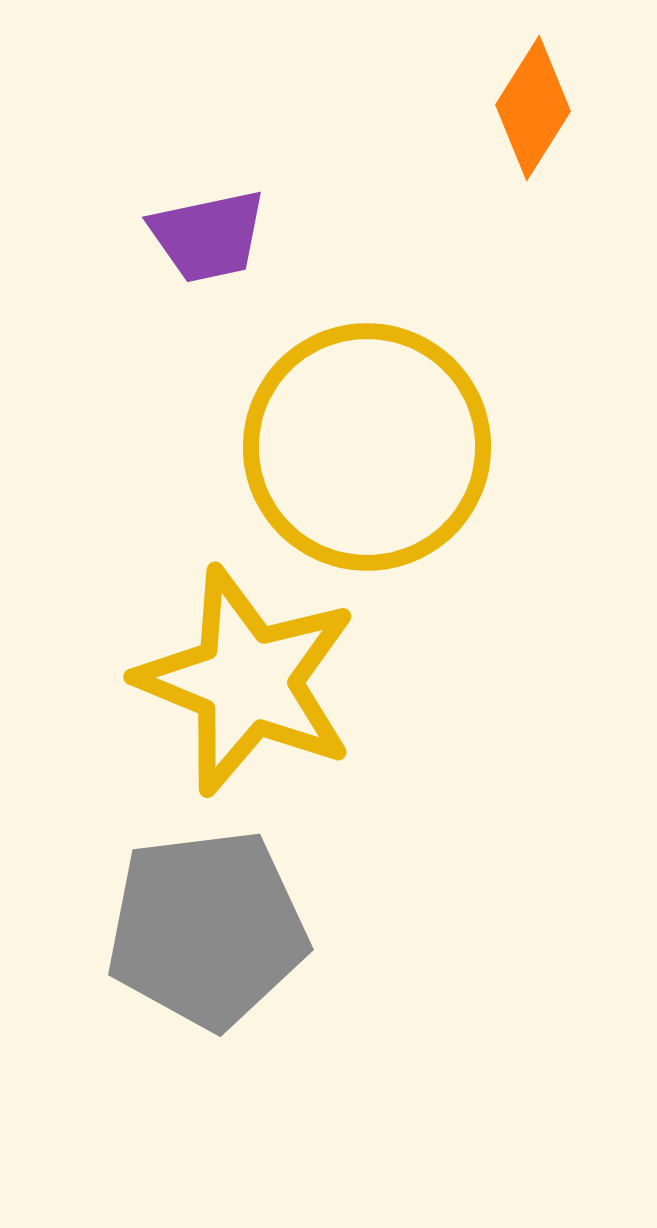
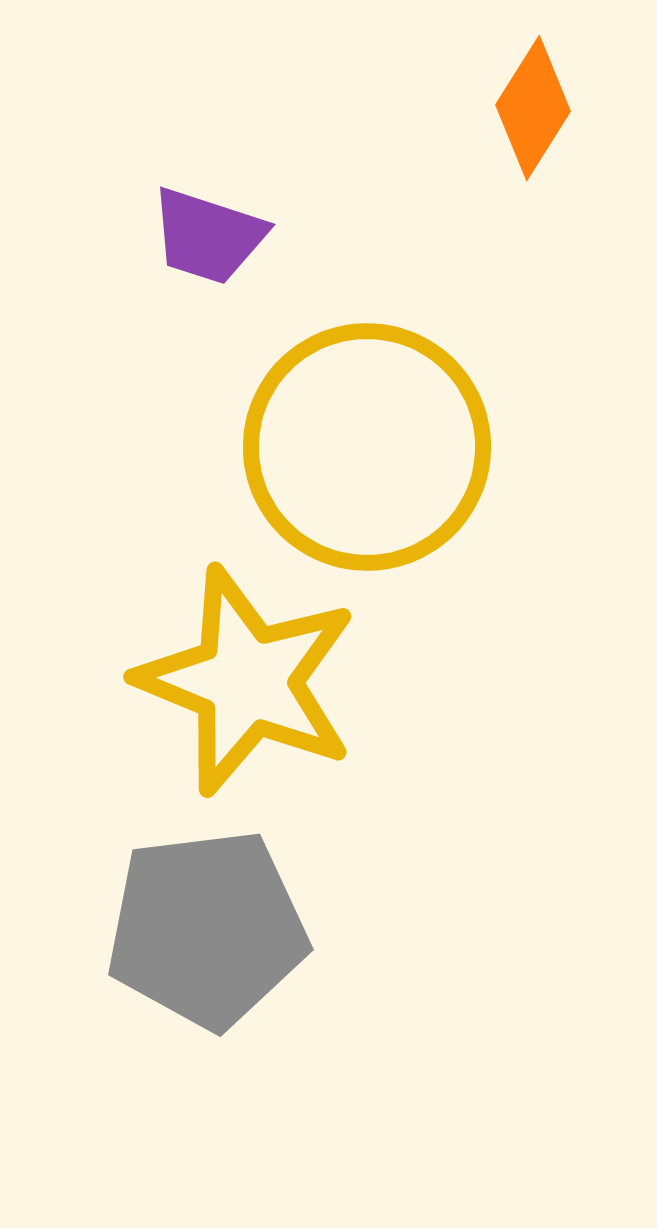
purple trapezoid: rotated 30 degrees clockwise
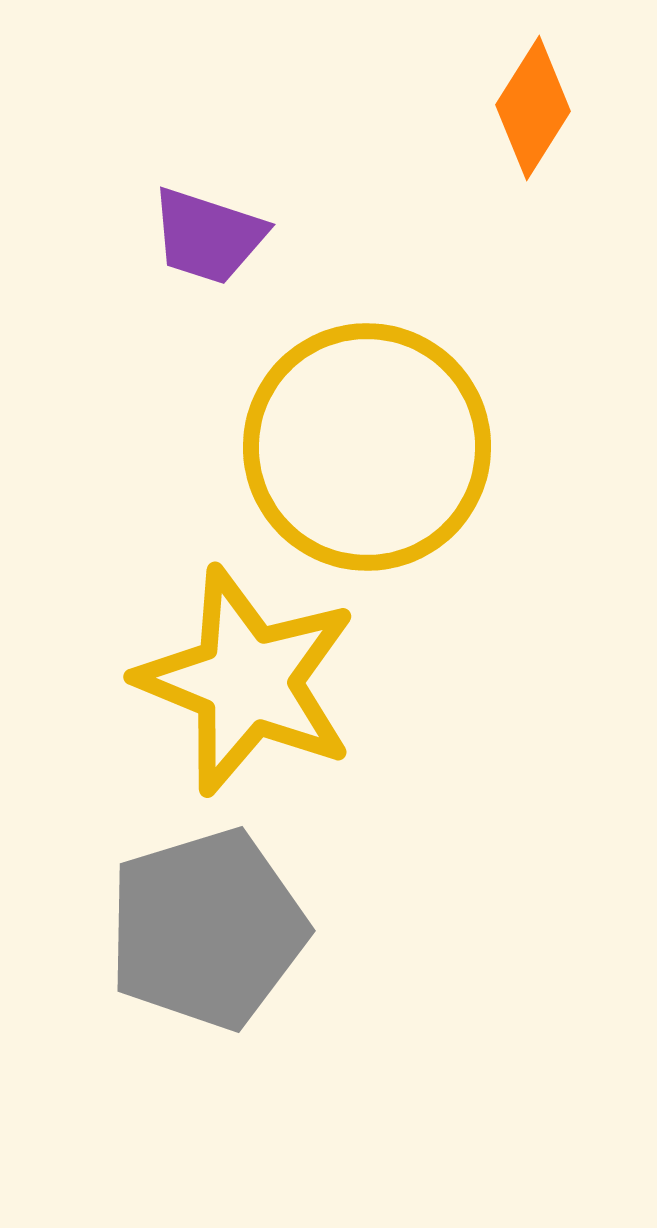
gray pentagon: rotated 10 degrees counterclockwise
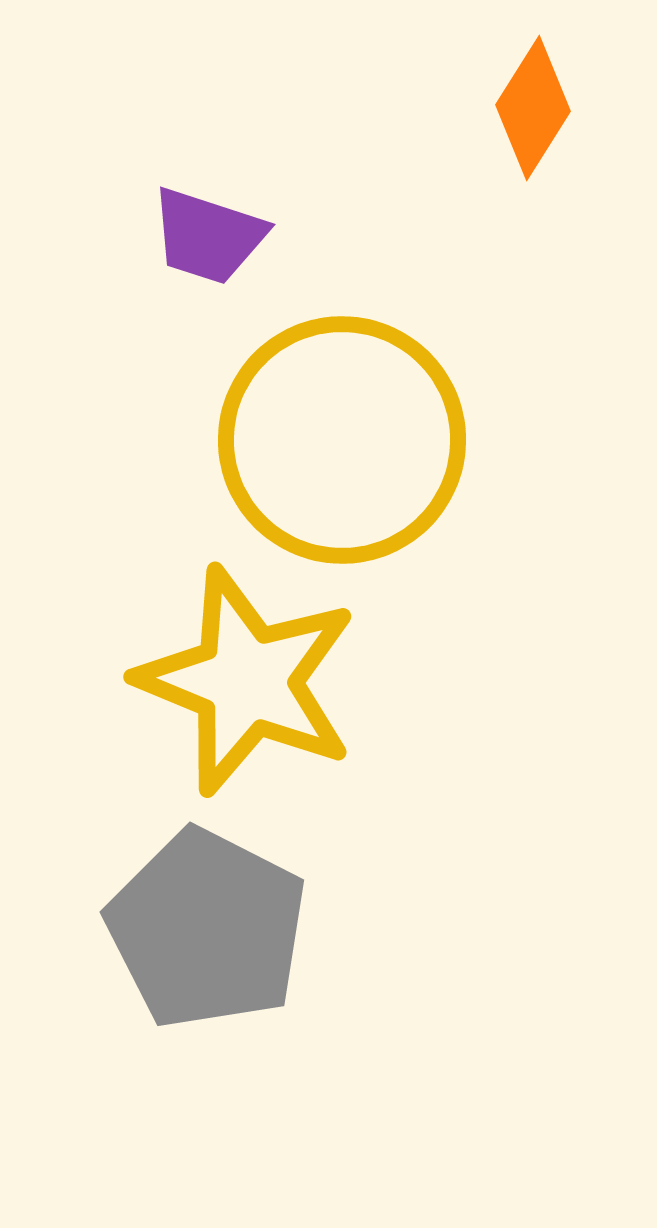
yellow circle: moved 25 px left, 7 px up
gray pentagon: rotated 28 degrees counterclockwise
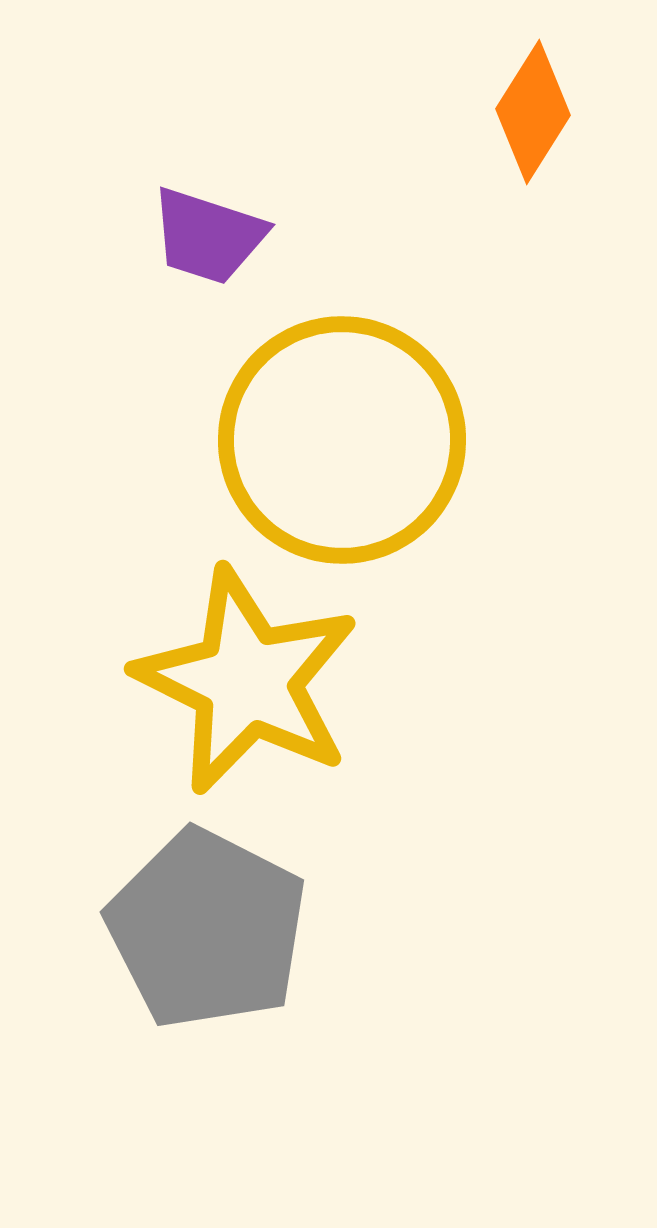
orange diamond: moved 4 px down
yellow star: rotated 4 degrees clockwise
